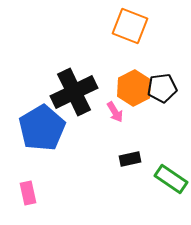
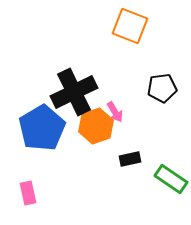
orange hexagon: moved 38 px left, 38 px down; rotated 8 degrees clockwise
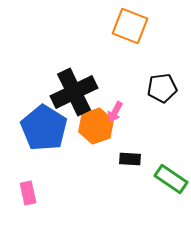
pink arrow: rotated 60 degrees clockwise
blue pentagon: moved 2 px right; rotated 9 degrees counterclockwise
black rectangle: rotated 15 degrees clockwise
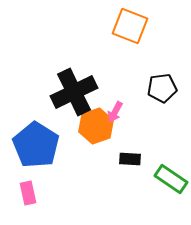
blue pentagon: moved 8 px left, 17 px down
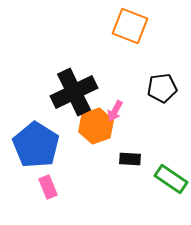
pink arrow: moved 1 px up
pink rectangle: moved 20 px right, 6 px up; rotated 10 degrees counterclockwise
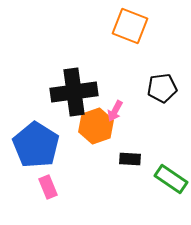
black cross: rotated 18 degrees clockwise
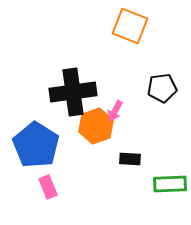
black cross: moved 1 px left
green rectangle: moved 1 px left, 5 px down; rotated 36 degrees counterclockwise
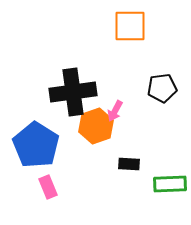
orange square: rotated 21 degrees counterclockwise
black rectangle: moved 1 px left, 5 px down
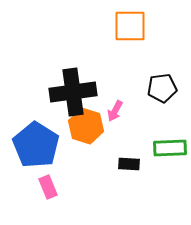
orange hexagon: moved 10 px left; rotated 24 degrees counterclockwise
green rectangle: moved 36 px up
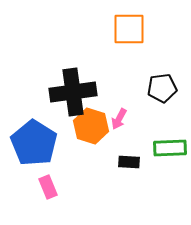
orange square: moved 1 px left, 3 px down
pink arrow: moved 4 px right, 8 px down
orange hexagon: moved 5 px right
blue pentagon: moved 2 px left, 2 px up
black rectangle: moved 2 px up
